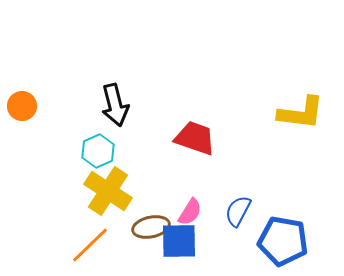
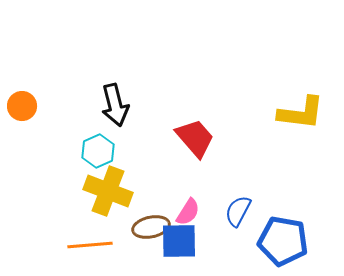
red trapezoid: rotated 30 degrees clockwise
yellow cross: rotated 12 degrees counterclockwise
pink semicircle: moved 2 px left
orange line: rotated 39 degrees clockwise
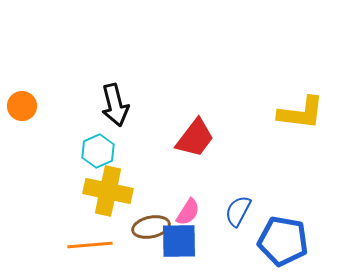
red trapezoid: rotated 78 degrees clockwise
yellow cross: rotated 9 degrees counterclockwise
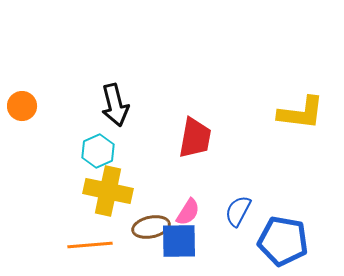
red trapezoid: rotated 27 degrees counterclockwise
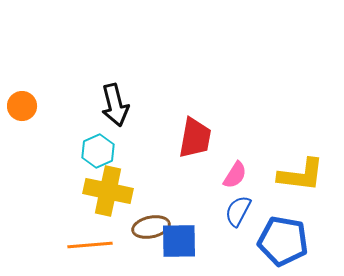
yellow L-shape: moved 62 px down
pink semicircle: moved 47 px right, 37 px up
